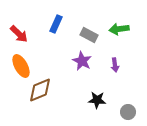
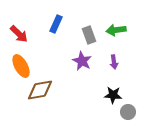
green arrow: moved 3 px left, 1 px down
gray rectangle: rotated 42 degrees clockwise
purple arrow: moved 1 px left, 3 px up
brown diamond: rotated 12 degrees clockwise
black star: moved 16 px right, 5 px up
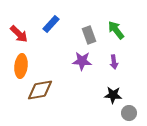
blue rectangle: moved 5 px left; rotated 18 degrees clockwise
green arrow: rotated 60 degrees clockwise
purple star: rotated 24 degrees counterclockwise
orange ellipse: rotated 35 degrees clockwise
gray circle: moved 1 px right, 1 px down
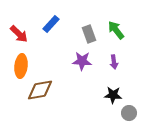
gray rectangle: moved 1 px up
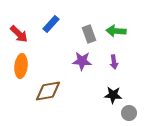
green arrow: moved 1 px down; rotated 48 degrees counterclockwise
brown diamond: moved 8 px right, 1 px down
